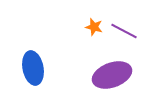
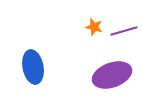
purple line: rotated 44 degrees counterclockwise
blue ellipse: moved 1 px up
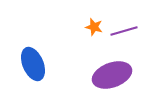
blue ellipse: moved 3 px up; rotated 12 degrees counterclockwise
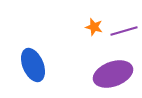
blue ellipse: moved 1 px down
purple ellipse: moved 1 px right, 1 px up
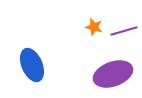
blue ellipse: moved 1 px left
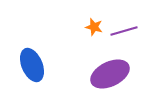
purple ellipse: moved 3 px left; rotated 6 degrees counterclockwise
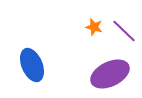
purple line: rotated 60 degrees clockwise
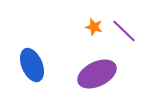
purple ellipse: moved 13 px left
